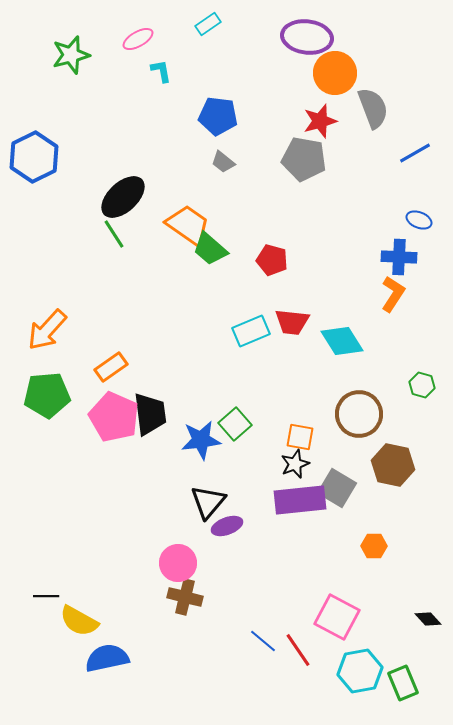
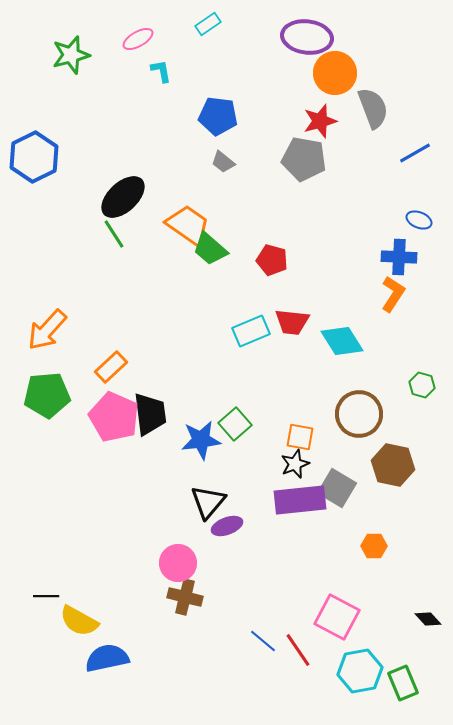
orange rectangle at (111, 367): rotated 8 degrees counterclockwise
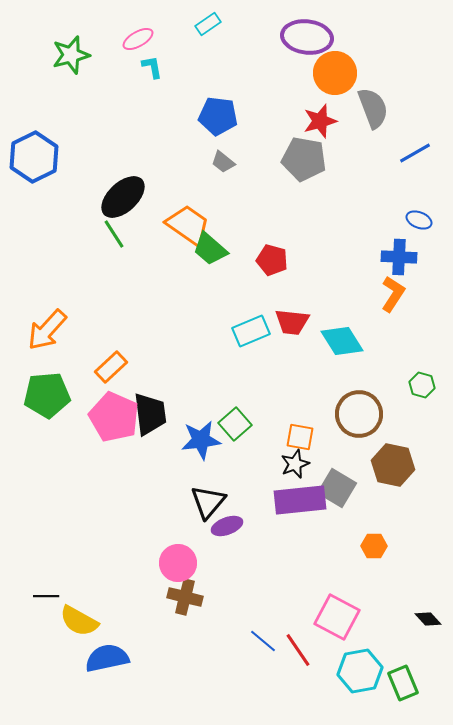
cyan L-shape at (161, 71): moved 9 px left, 4 px up
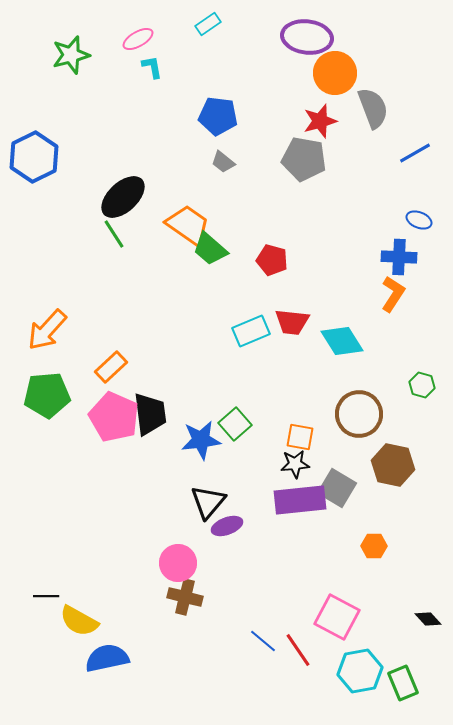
black star at (295, 464): rotated 16 degrees clockwise
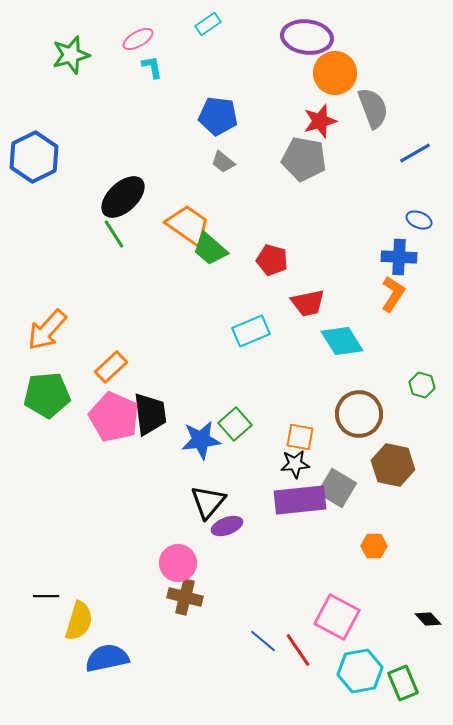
red trapezoid at (292, 322): moved 16 px right, 19 px up; rotated 18 degrees counterclockwise
yellow semicircle at (79, 621): rotated 102 degrees counterclockwise
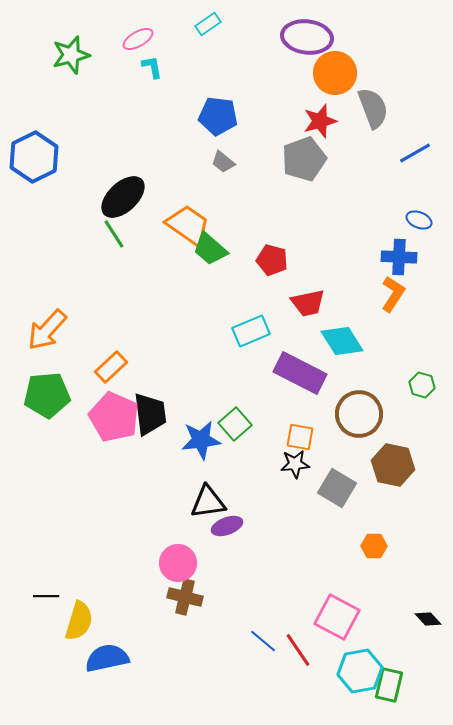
gray pentagon at (304, 159): rotated 30 degrees counterclockwise
purple rectangle at (300, 500): moved 127 px up; rotated 33 degrees clockwise
black triangle at (208, 502): rotated 42 degrees clockwise
green rectangle at (403, 683): moved 14 px left, 2 px down; rotated 36 degrees clockwise
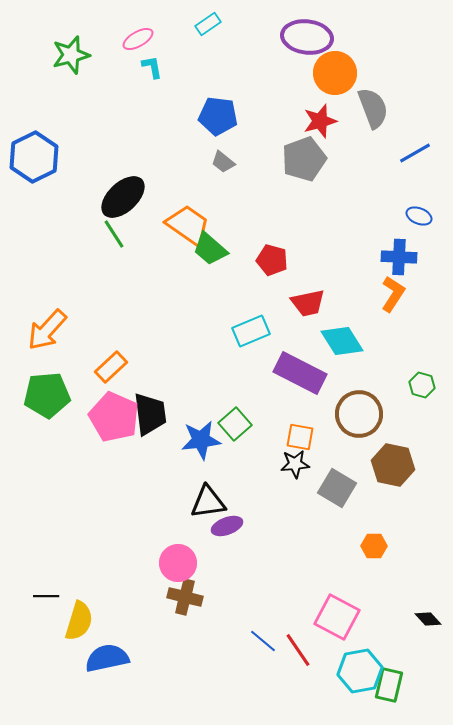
blue ellipse at (419, 220): moved 4 px up
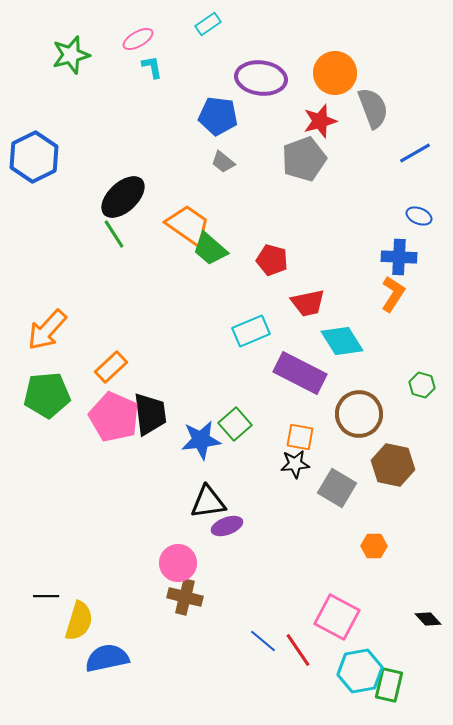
purple ellipse at (307, 37): moved 46 px left, 41 px down
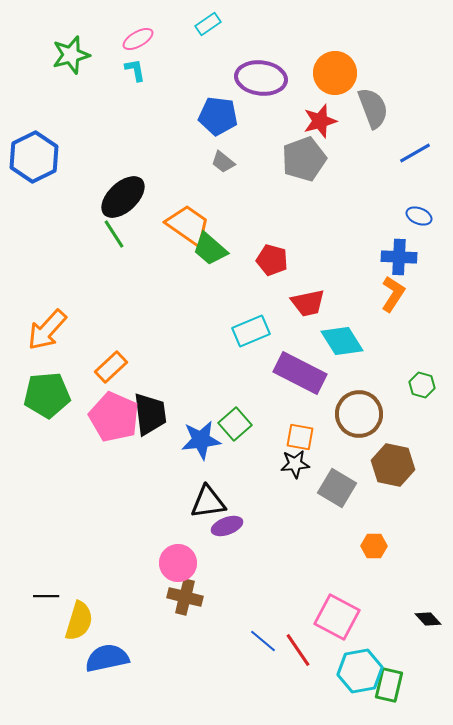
cyan L-shape at (152, 67): moved 17 px left, 3 px down
